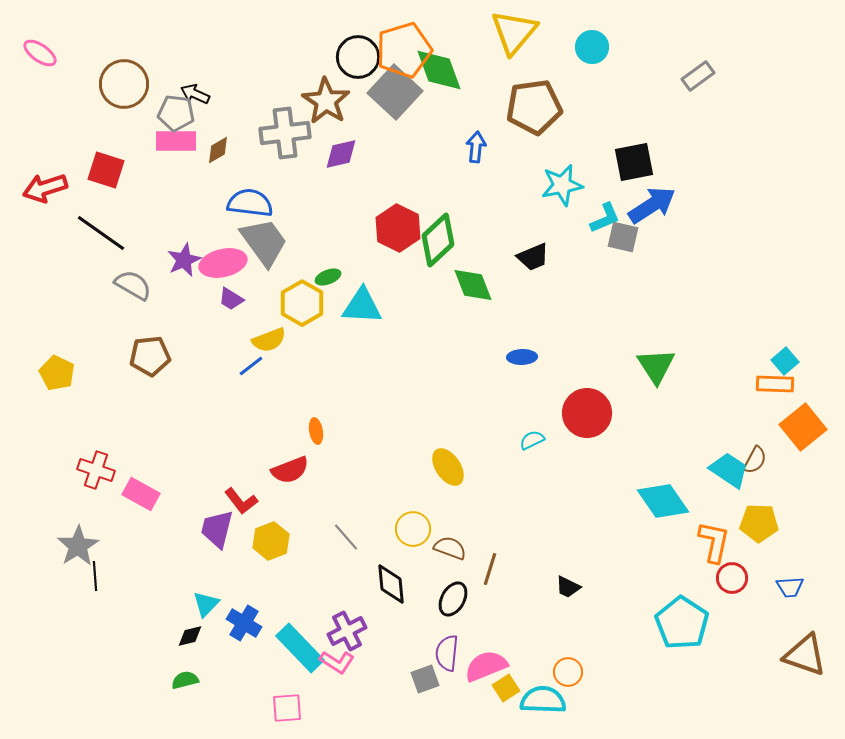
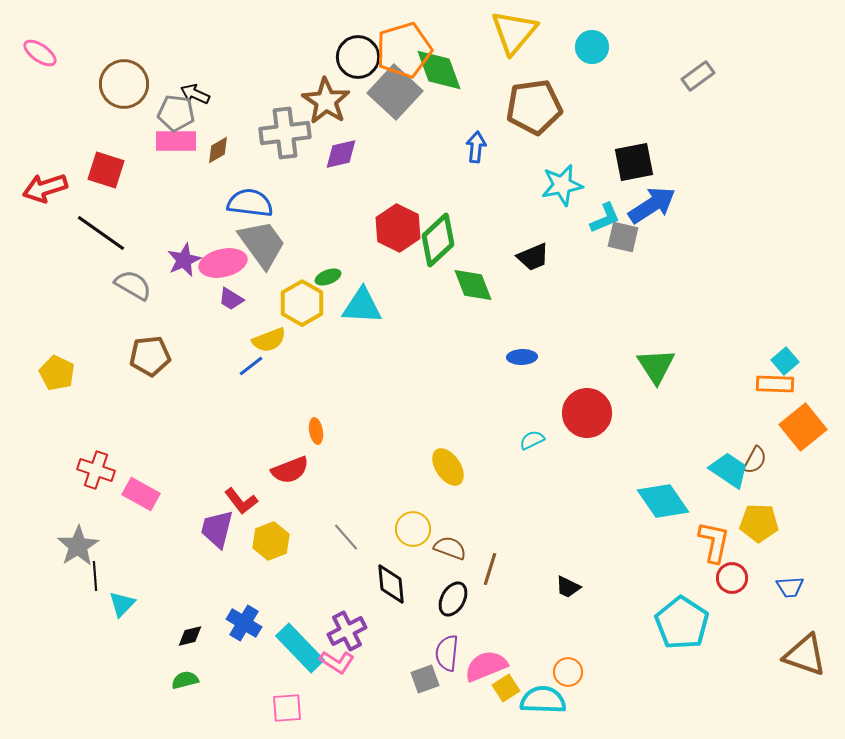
gray trapezoid at (264, 242): moved 2 px left, 2 px down
cyan triangle at (206, 604): moved 84 px left
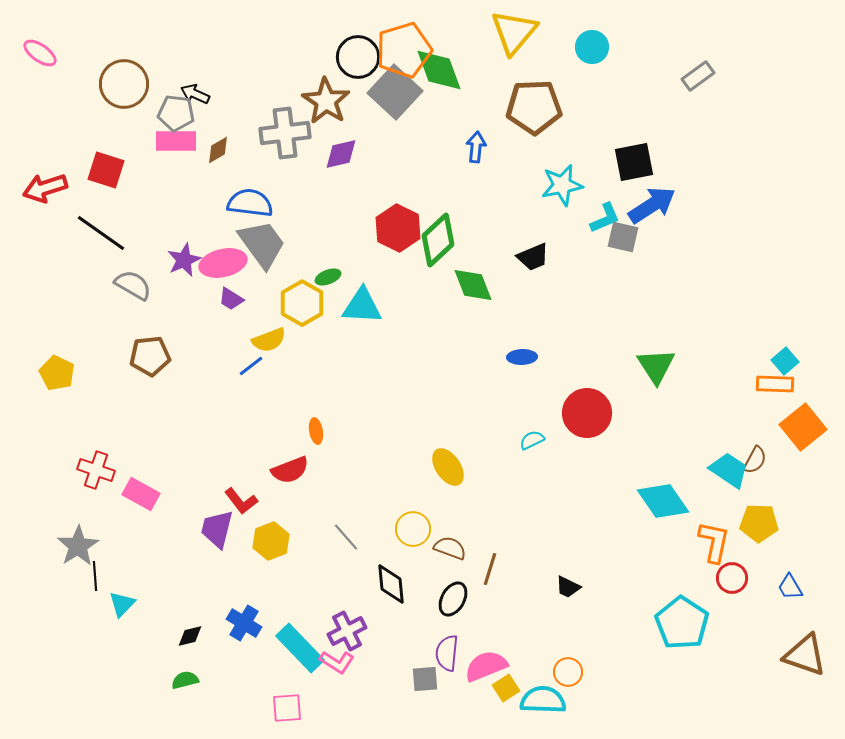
brown pentagon at (534, 107): rotated 6 degrees clockwise
blue trapezoid at (790, 587): rotated 64 degrees clockwise
gray square at (425, 679): rotated 16 degrees clockwise
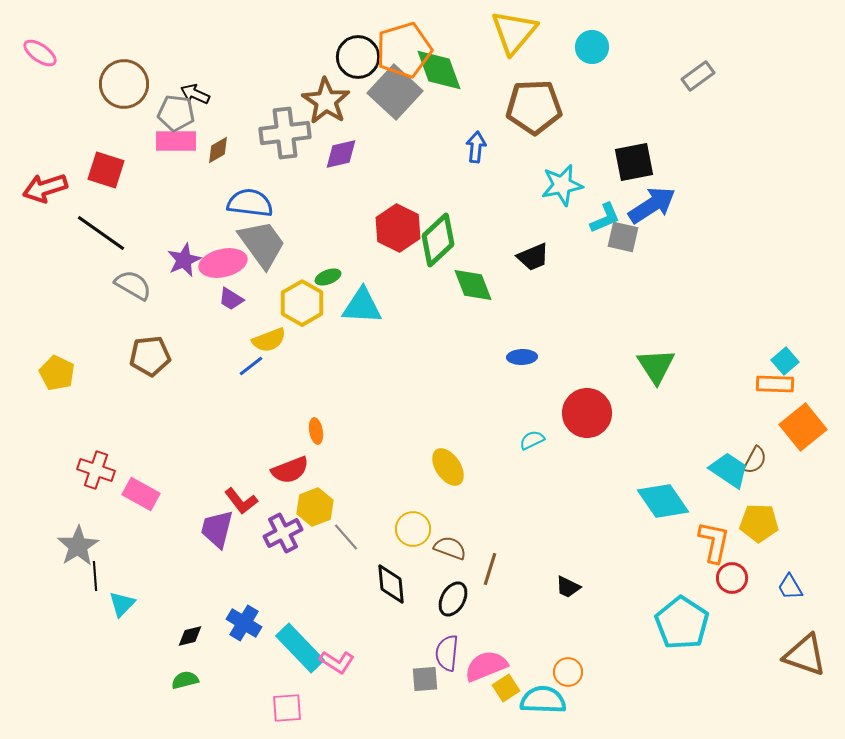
yellow hexagon at (271, 541): moved 44 px right, 34 px up
purple cross at (347, 631): moved 64 px left, 98 px up
